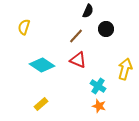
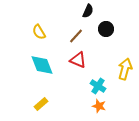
yellow semicircle: moved 15 px right, 5 px down; rotated 49 degrees counterclockwise
cyan diamond: rotated 35 degrees clockwise
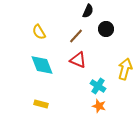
yellow rectangle: rotated 56 degrees clockwise
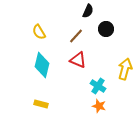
cyan diamond: rotated 35 degrees clockwise
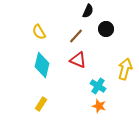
yellow rectangle: rotated 72 degrees counterclockwise
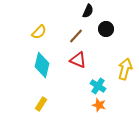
yellow semicircle: rotated 105 degrees counterclockwise
orange star: moved 1 px up
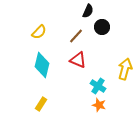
black circle: moved 4 px left, 2 px up
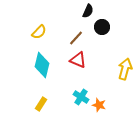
brown line: moved 2 px down
cyan cross: moved 17 px left, 11 px down
